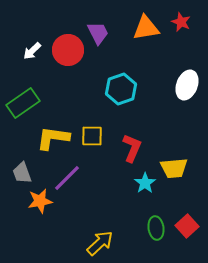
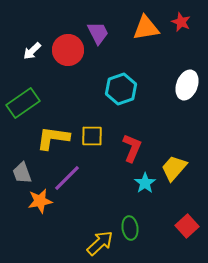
yellow trapezoid: rotated 136 degrees clockwise
green ellipse: moved 26 px left
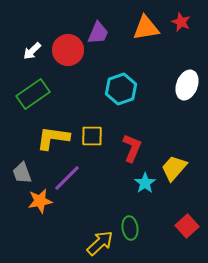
purple trapezoid: rotated 50 degrees clockwise
green rectangle: moved 10 px right, 9 px up
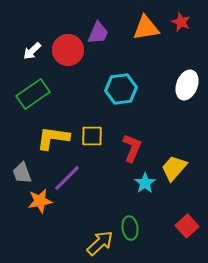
cyan hexagon: rotated 12 degrees clockwise
